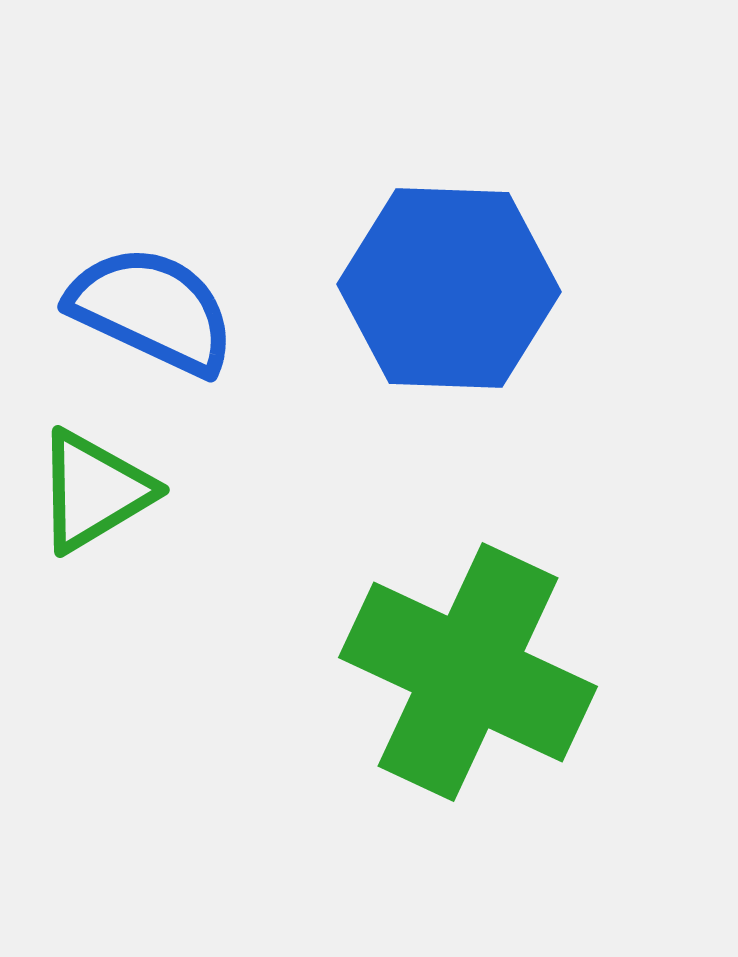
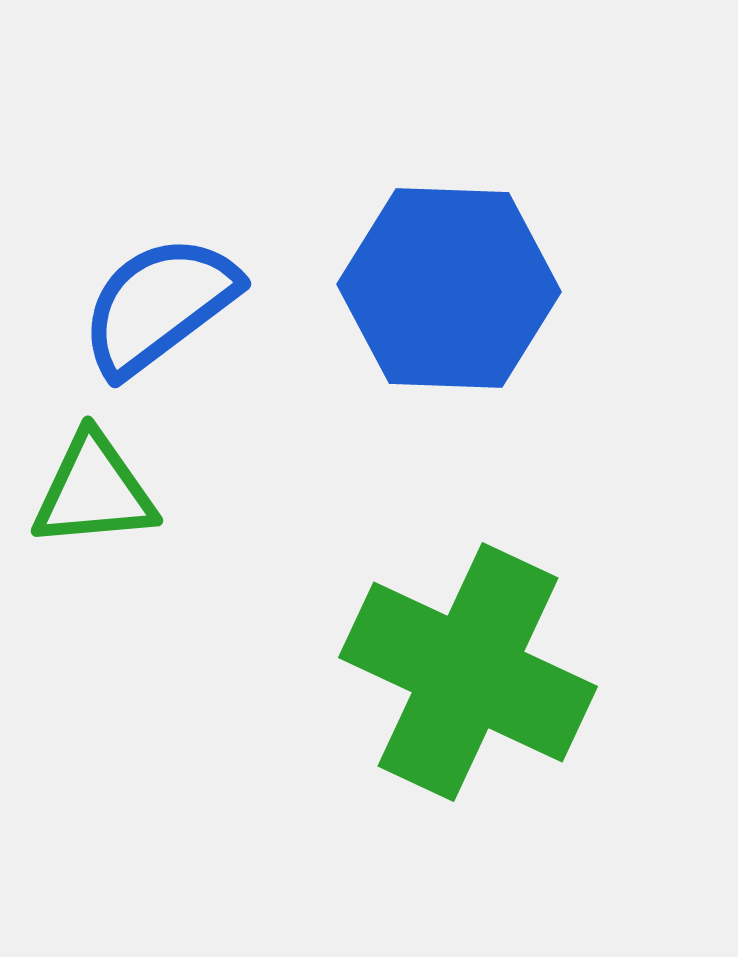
blue semicircle: moved 7 px right, 5 px up; rotated 62 degrees counterclockwise
green triangle: rotated 26 degrees clockwise
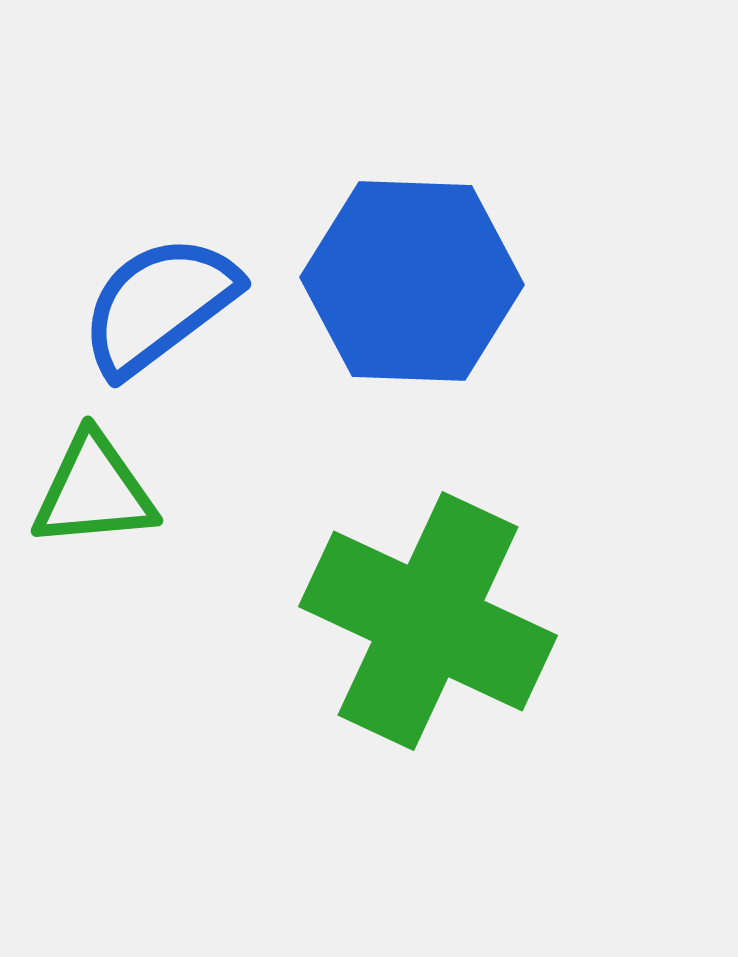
blue hexagon: moved 37 px left, 7 px up
green cross: moved 40 px left, 51 px up
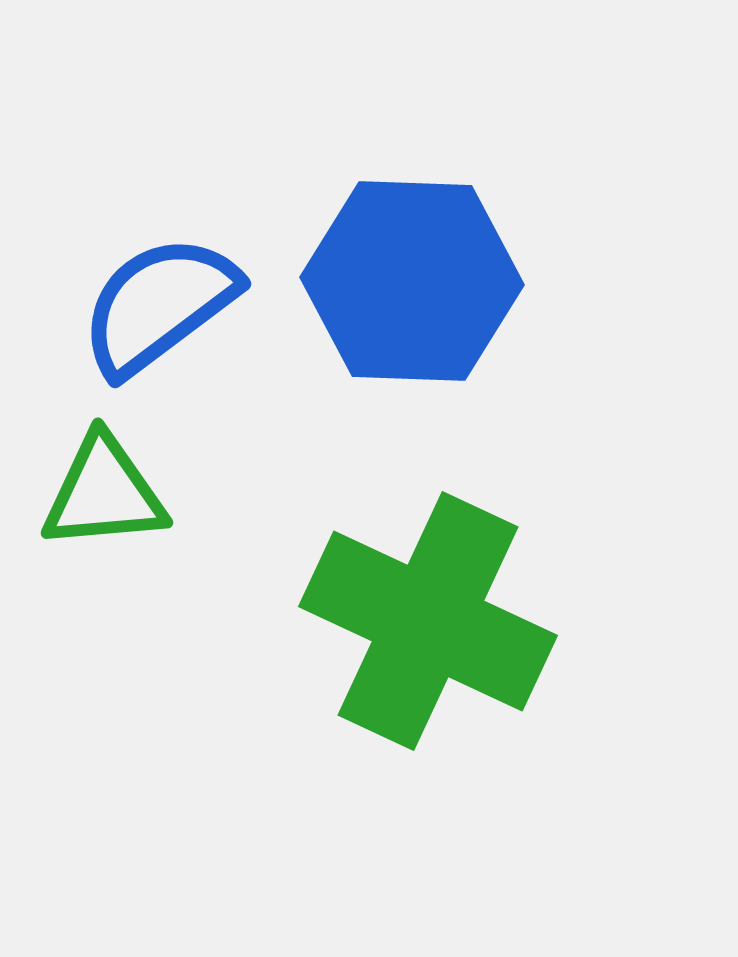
green triangle: moved 10 px right, 2 px down
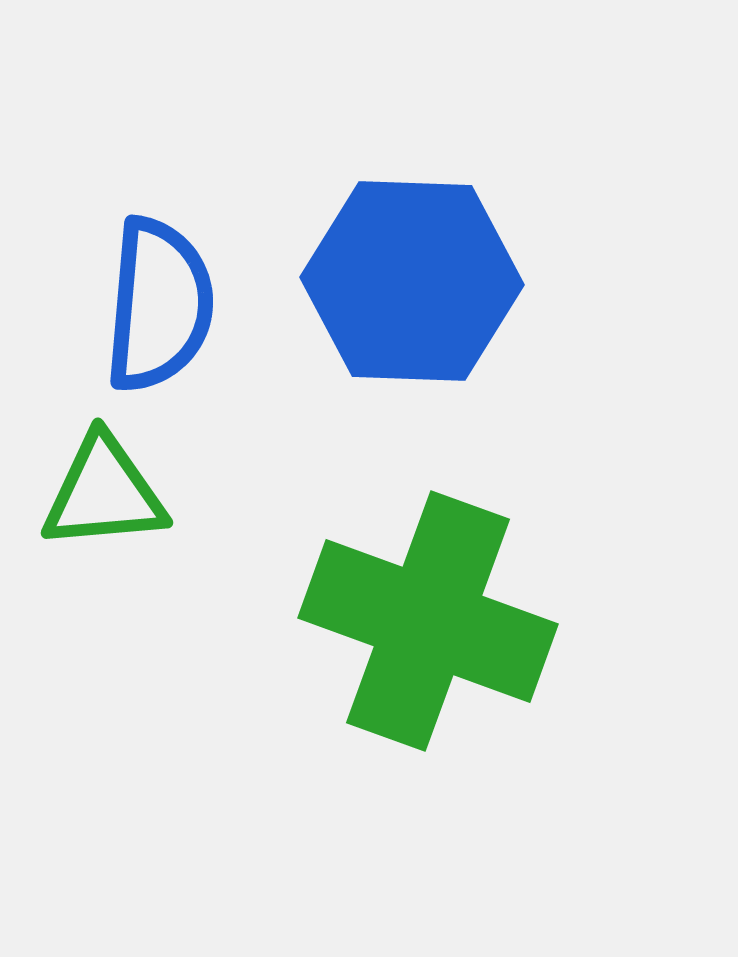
blue semicircle: rotated 132 degrees clockwise
green cross: rotated 5 degrees counterclockwise
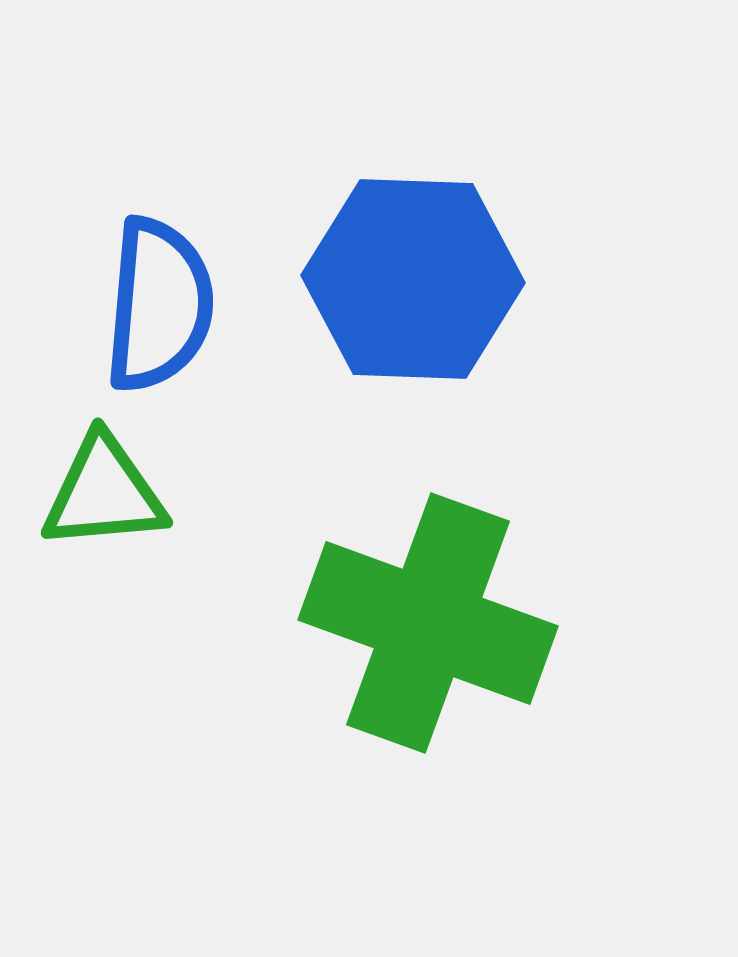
blue hexagon: moved 1 px right, 2 px up
green cross: moved 2 px down
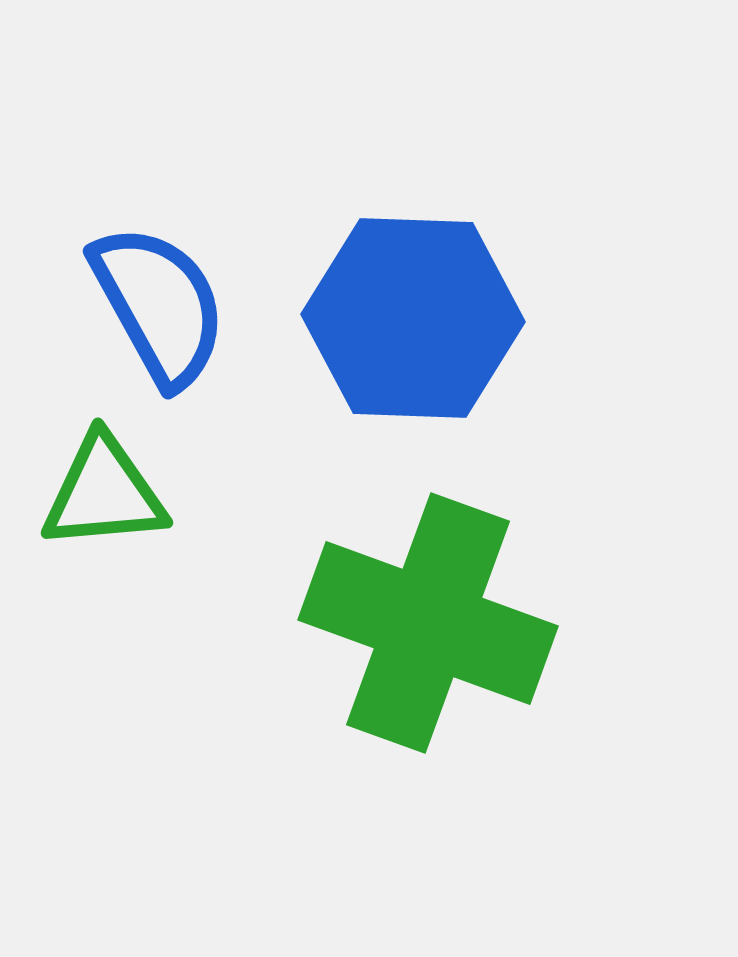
blue hexagon: moved 39 px down
blue semicircle: rotated 34 degrees counterclockwise
